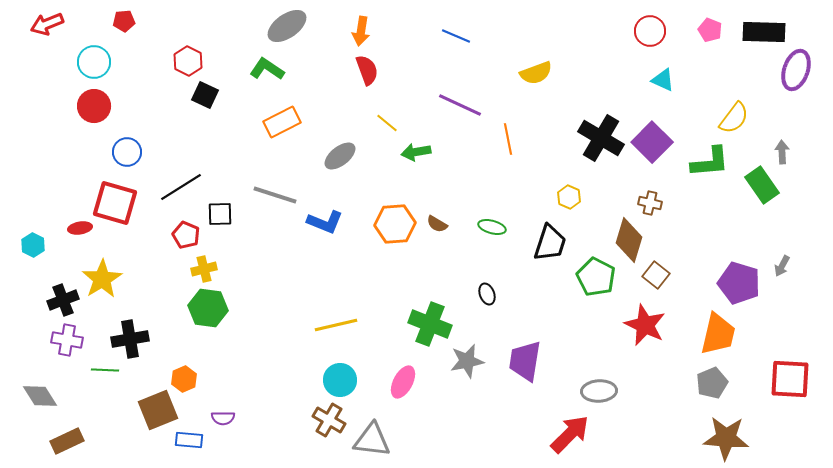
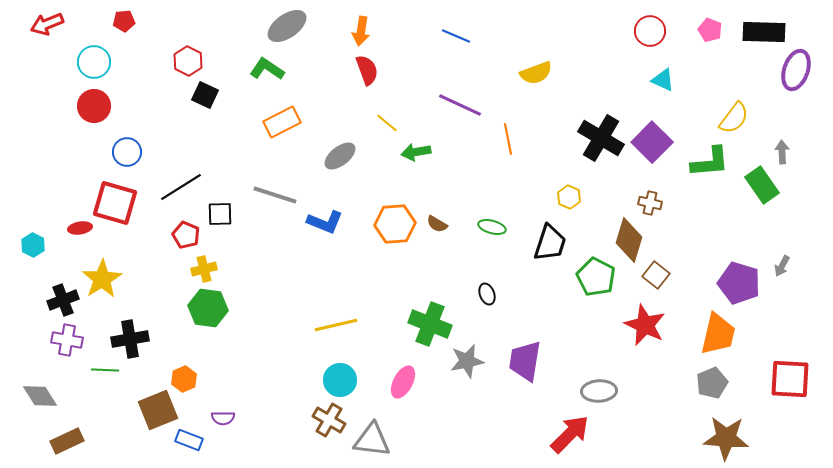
blue rectangle at (189, 440): rotated 16 degrees clockwise
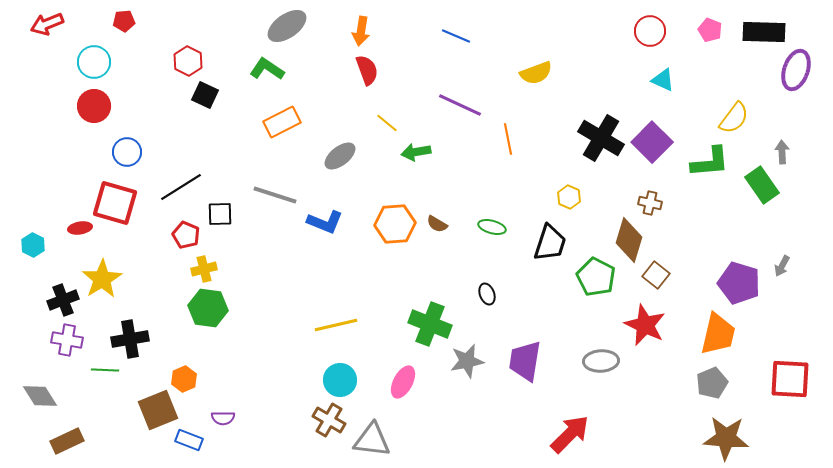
gray ellipse at (599, 391): moved 2 px right, 30 px up
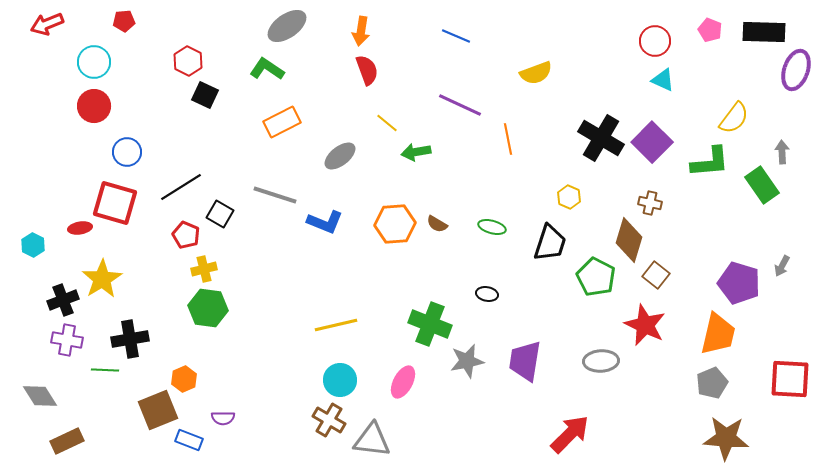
red circle at (650, 31): moved 5 px right, 10 px down
black square at (220, 214): rotated 32 degrees clockwise
black ellipse at (487, 294): rotated 60 degrees counterclockwise
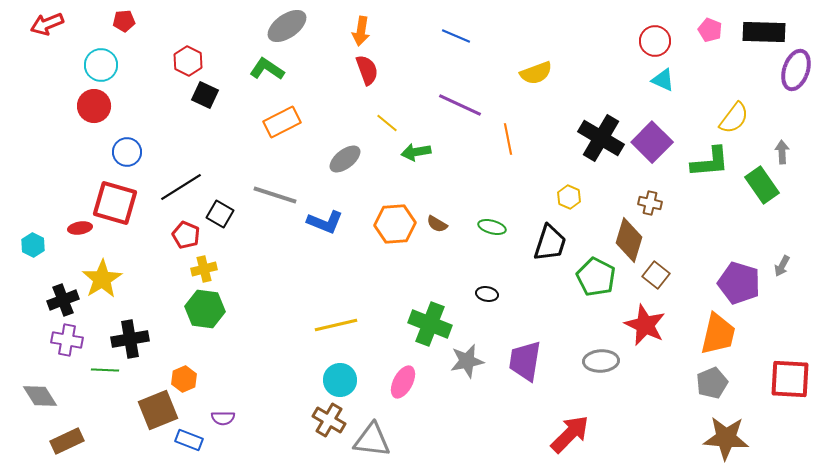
cyan circle at (94, 62): moved 7 px right, 3 px down
gray ellipse at (340, 156): moved 5 px right, 3 px down
green hexagon at (208, 308): moved 3 px left, 1 px down
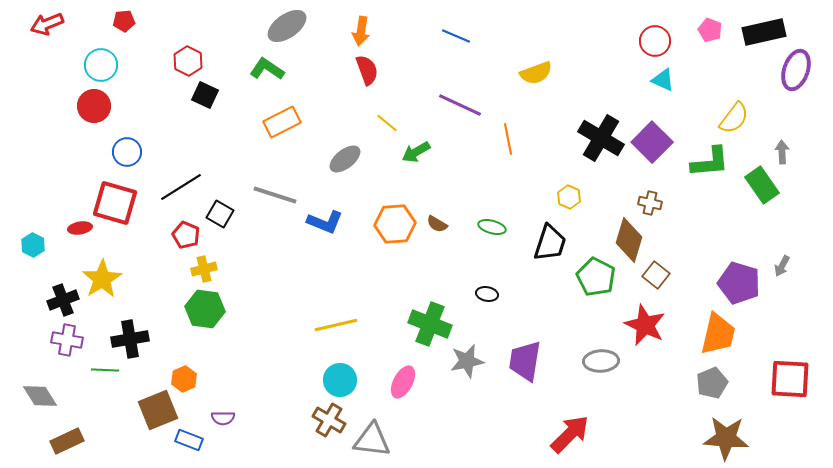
black rectangle at (764, 32): rotated 15 degrees counterclockwise
green arrow at (416, 152): rotated 20 degrees counterclockwise
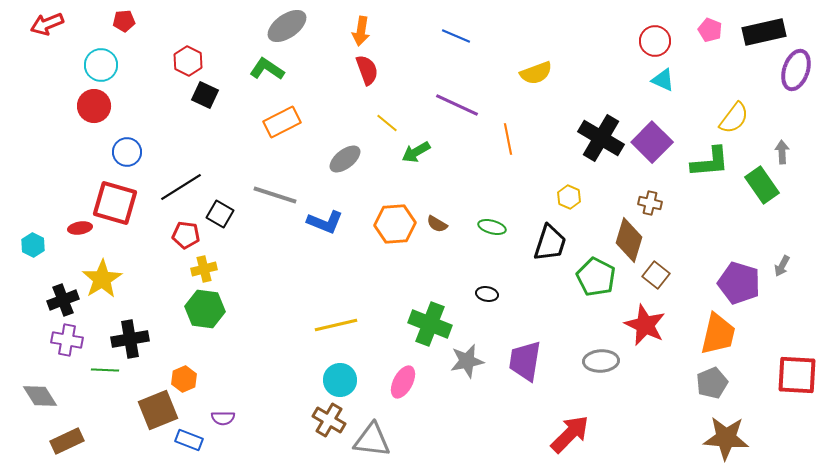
purple line at (460, 105): moved 3 px left
red pentagon at (186, 235): rotated 16 degrees counterclockwise
red square at (790, 379): moved 7 px right, 4 px up
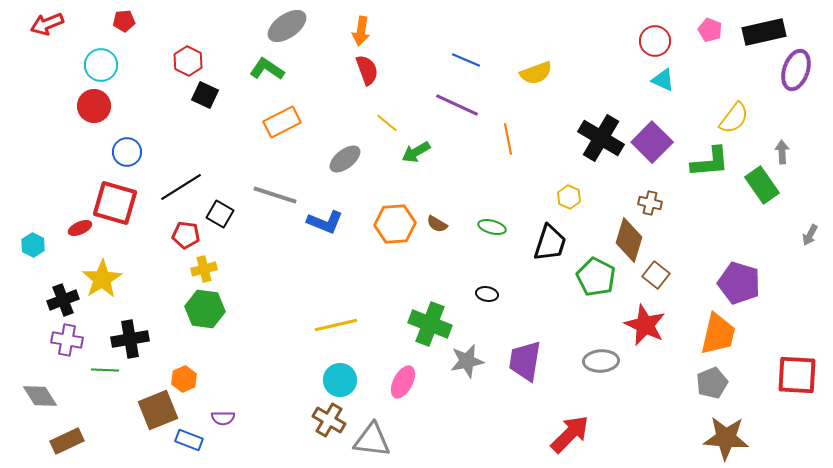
blue line at (456, 36): moved 10 px right, 24 px down
red ellipse at (80, 228): rotated 15 degrees counterclockwise
gray arrow at (782, 266): moved 28 px right, 31 px up
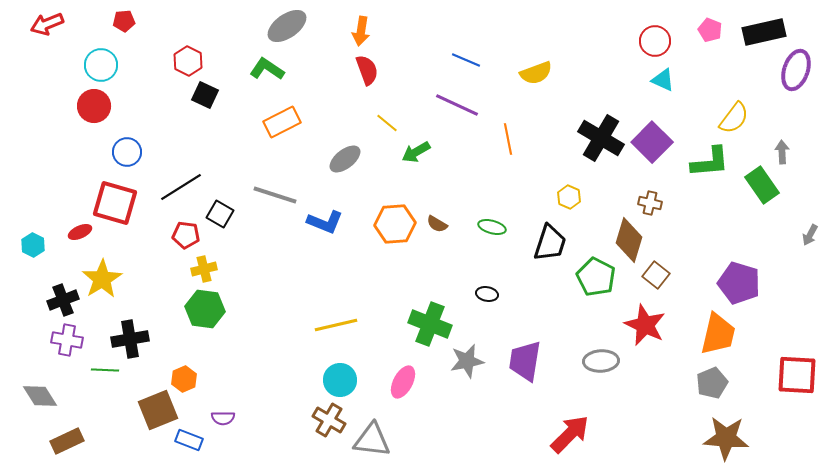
red ellipse at (80, 228): moved 4 px down
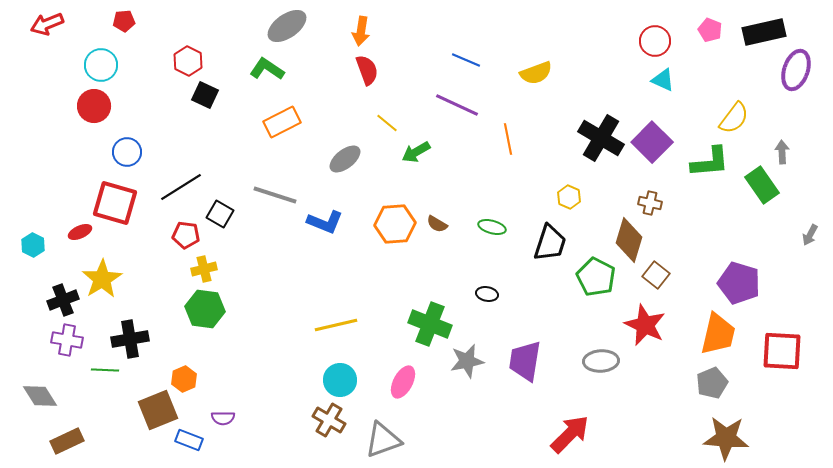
red square at (797, 375): moved 15 px left, 24 px up
gray triangle at (372, 440): moved 11 px right; rotated 27 degrees counterclockwise
